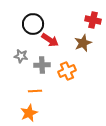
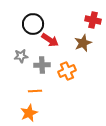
gray star: rotated 16 degrees counterclockwise
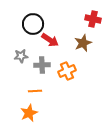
red cross: moved 1 px up
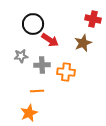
orange cross: moved 1 px left, 1 px down; rotated 30 degrees clockwise
orange line: moved 2 px right
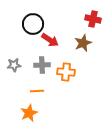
gray star: moved 7 px left, 9 px down
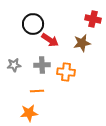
brown star: moved 1 px left; rotated 12 degrees clockwise
orange star: rotated 18 degrees clockwise
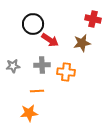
gray star: moved 1 px left, 1 px down
